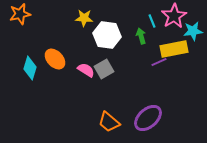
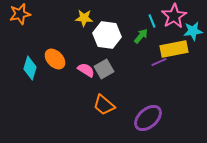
green arrow: rotated 56 degrees clockwise
orange trapezoid: moved 5 px left, 17 px up
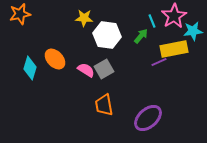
orange trapezoid: rotated 40 degrees clockwise
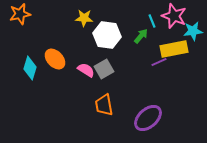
pink star: rotated 20 degrees counterclockwise
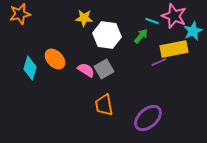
cyan line: rotated 48 degrees counterclockwise
cyan star: rotated 18 degrees counterclockwise
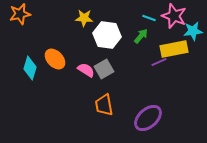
cyan line: moved 3 px left, 3 px up
cyan star: rotated 18 degrees clockwise
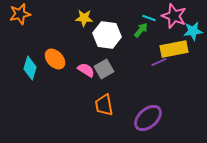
green arrow: moved 6 px up
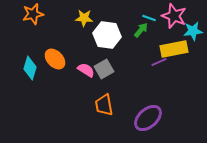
orange star: moved 13 px right
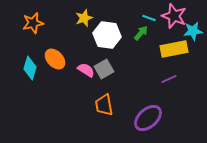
orange star: moved 9 px down
yellow star: rotated 24 degrees counterclockwise
green arrow: moved 3 px down
purple line: moved 10 px right, 17 px down
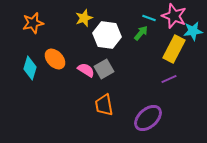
yellow rectangle: rotated 52 degrees counterclockwise
